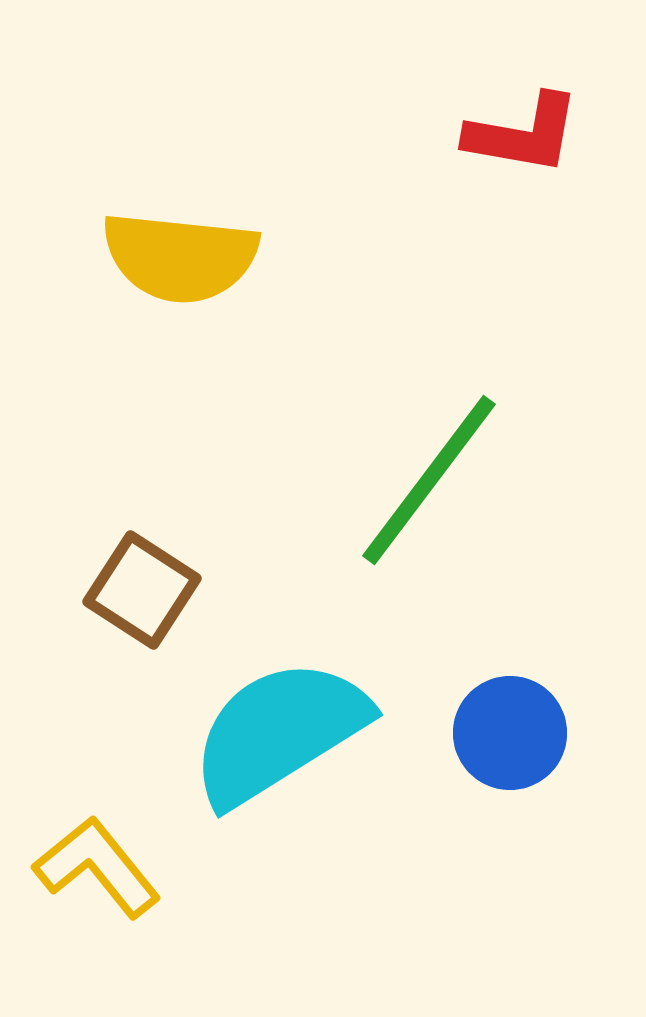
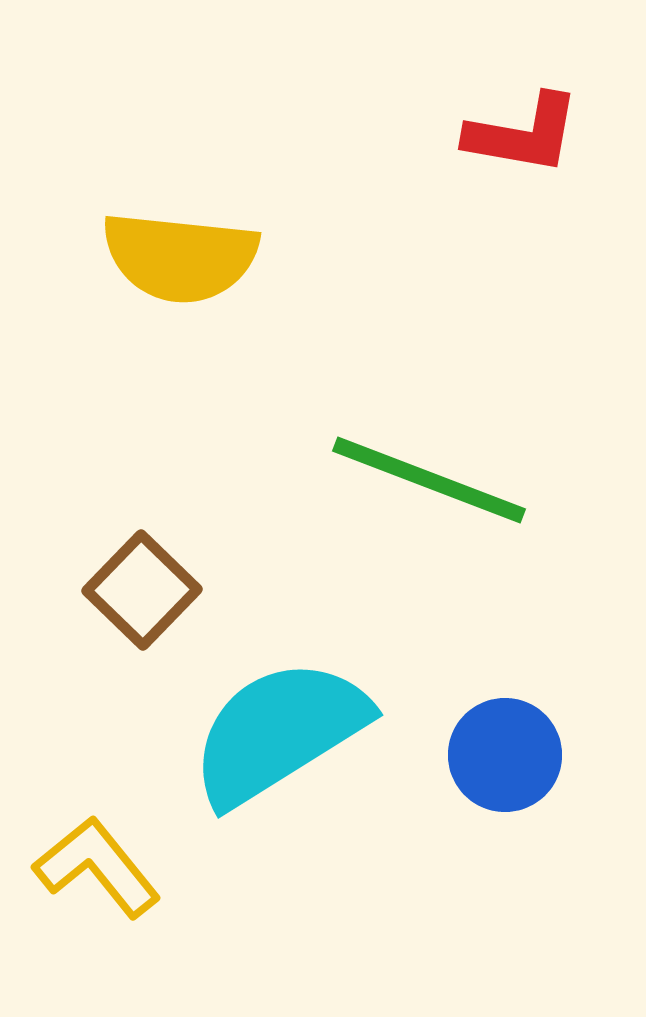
green line: rotated 74 degrees clockwise
brown square: rotated 11 degrees clockwise
blue circle: moved 5 px left, 22 px down
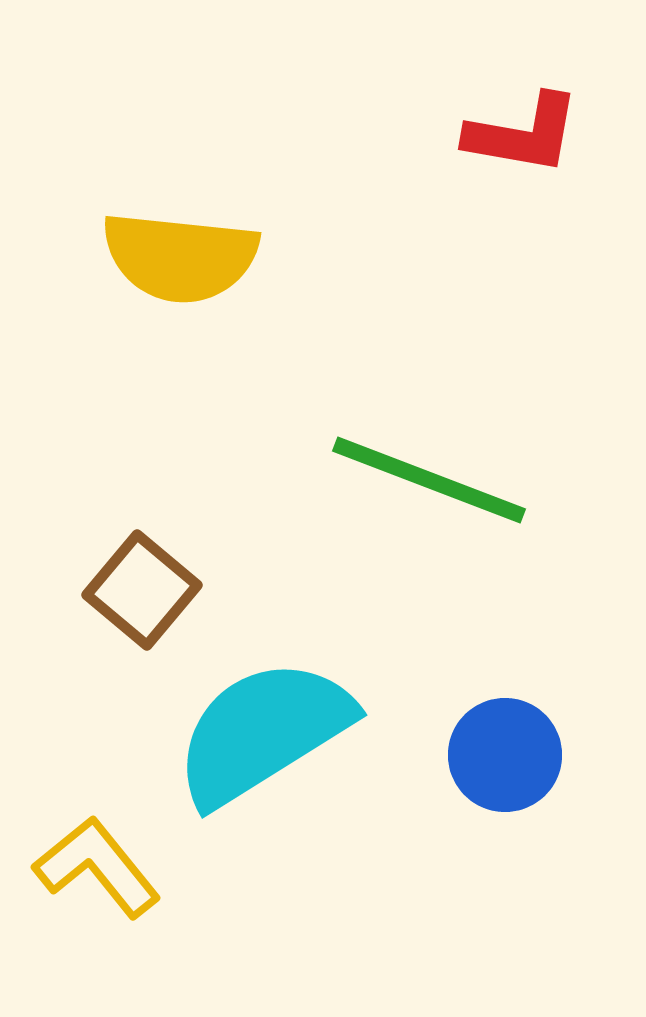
brown square: rotated 4 degrees counterclockwise
cyan semicircle: moved 16 px left
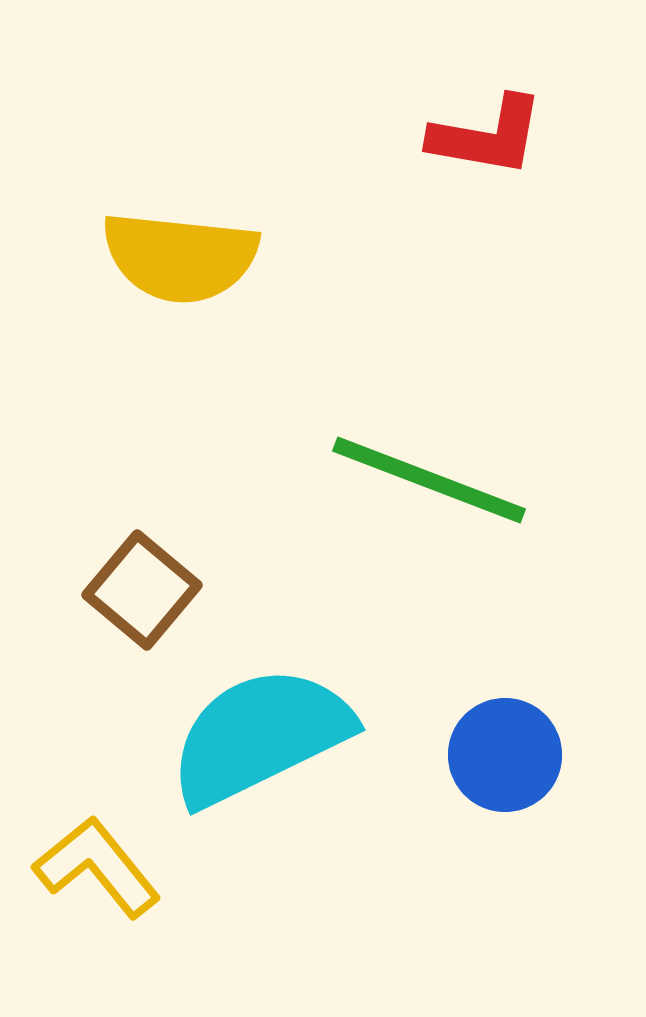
red L-shape: moved 36 px left, 2 px down
cyan semicircle: moved 3 px left, 4 px down; rotated 6 degrees clockwise
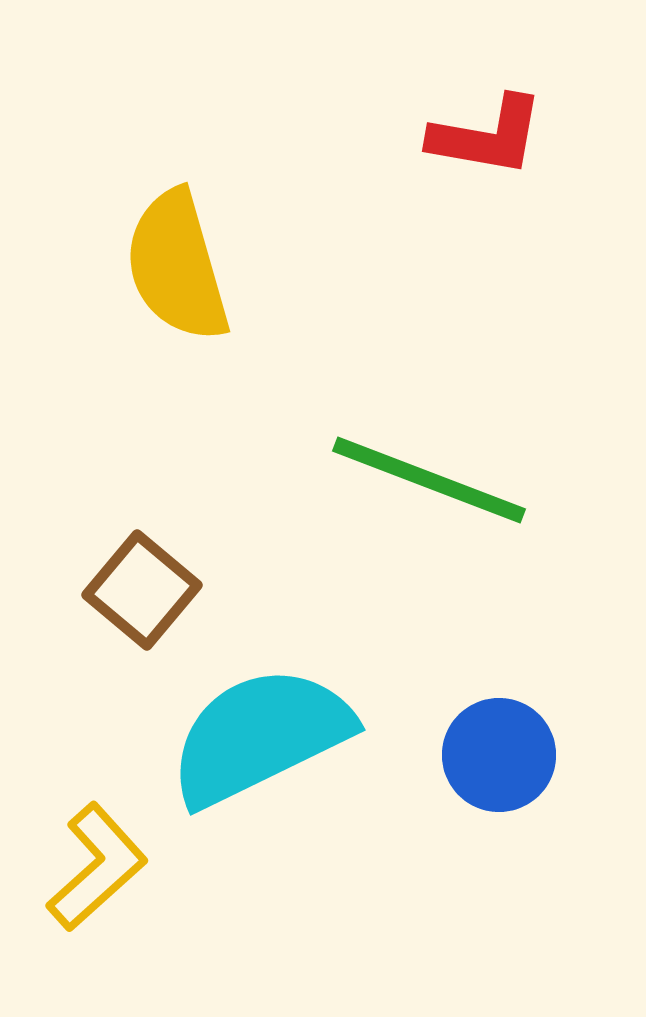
yellow semicircle: moved 3 px left, 9 px down; rotated 68 degrees clockwise
blue circle: moved 6 px left
yellow L-shape: rotated 87 degrees clockwise
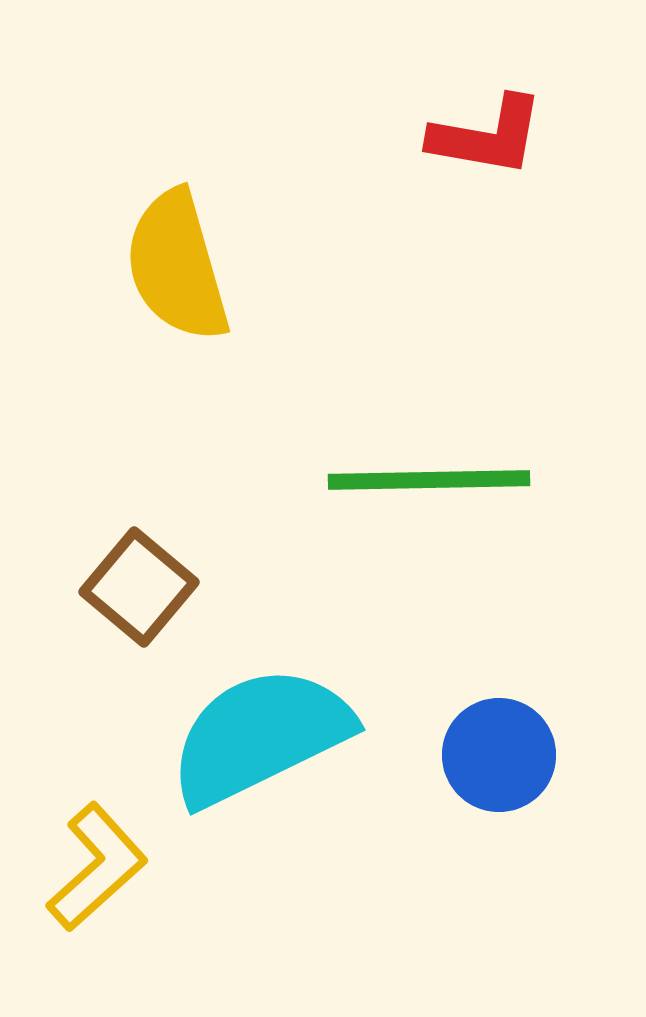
green line: rotated 22 degrees counterclockwise
brown square: moved 3 px left, 3 px up
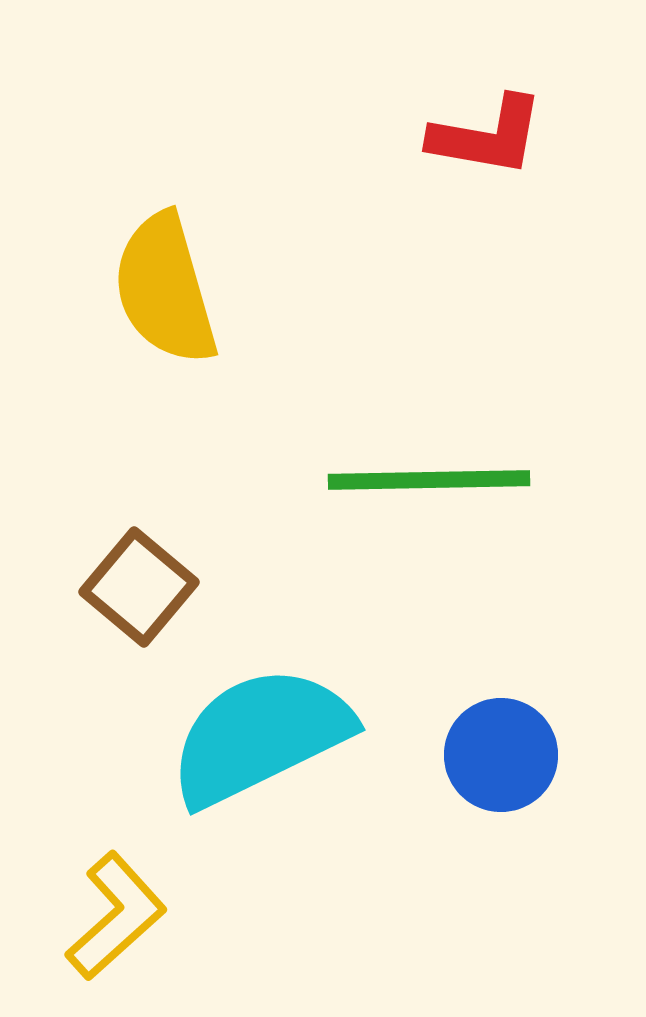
yellow semicircle: moved 12 px left, 23 px down
blue circle: moved 2 px right
yellow L-shape: moved 19 px right, 49 px down
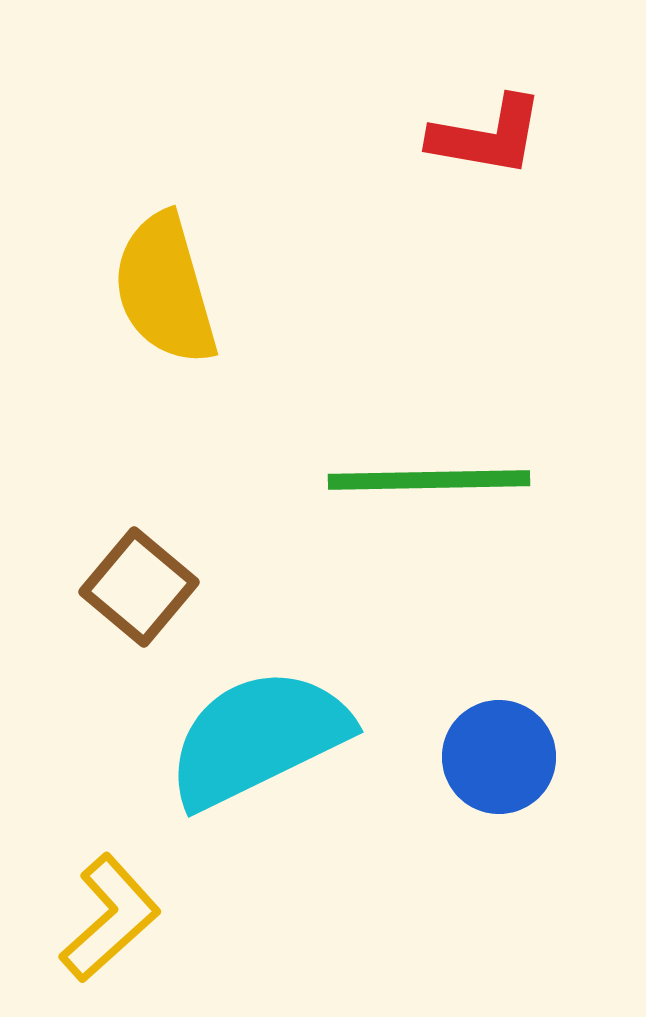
cyan semicircle: moved 2 px left, 2 px down
blue circle: moved 2 px left, 2 px down
yellow L-shape: moved 6 px left, 2 px down
